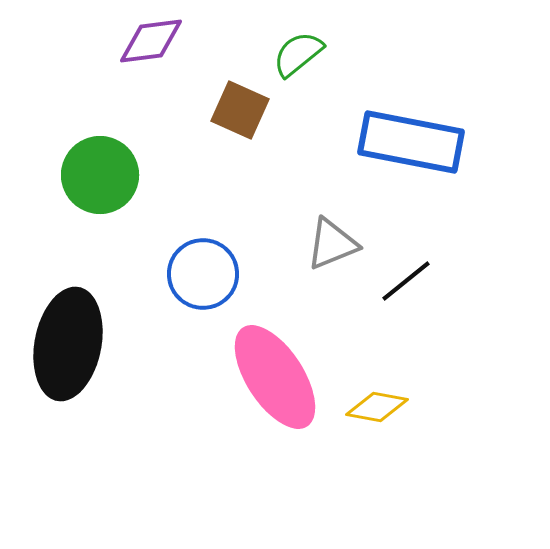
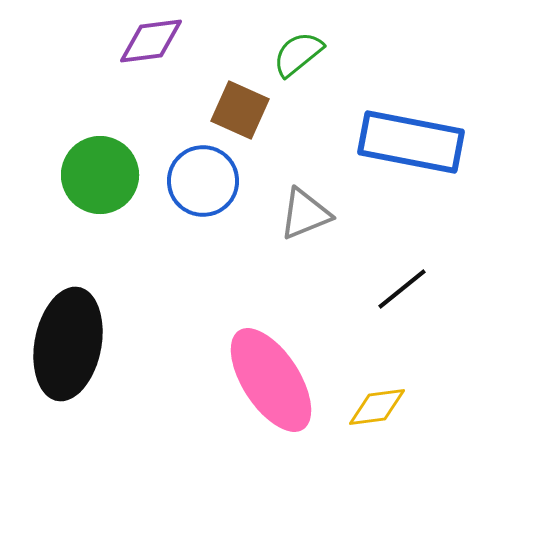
gray triangle: moved 27 px left, 30 px up
blue circle: moved 93 px up
black line: moved 4 px left, 8 px down
pink ellipse: moved 4 px left, 3 px down
yellow diamond: rotated 18 degrees counterclockwise
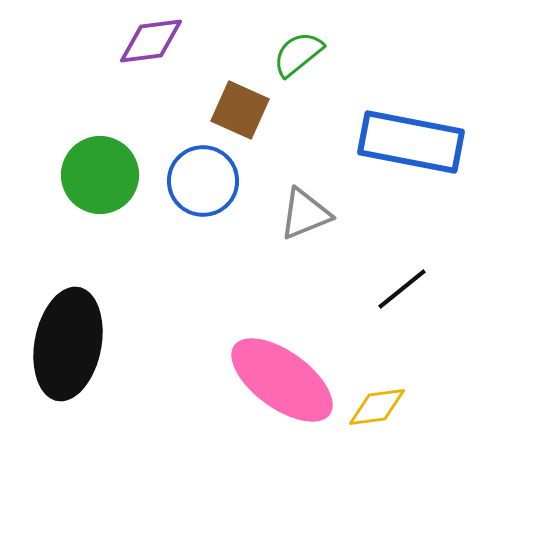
pink ellipse: moved 11 px right; rotated 21 degrees counterclockwise
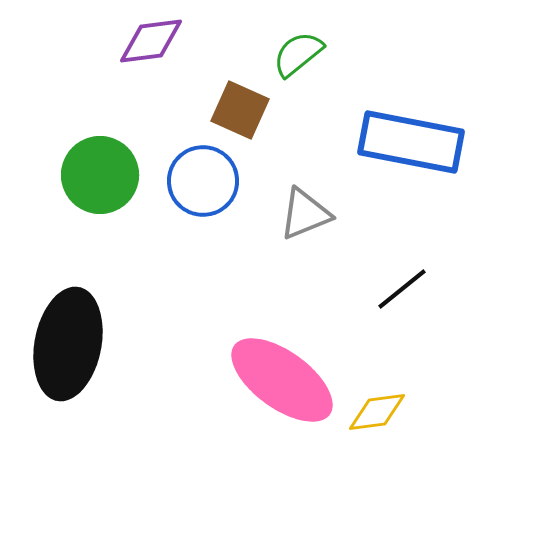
yellow diamond: moved 5 px down
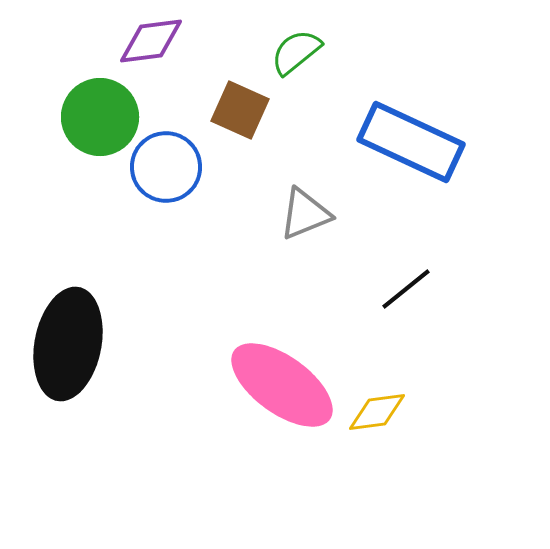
green semicircle: moved 2 px left, 2 px up
blue rectangle: rotated 14 degrees clockwise
green circle: moved 58 px up
blue circle: moved 37 px left, 14 px up
black line: moved 4 px right
pink ellipse: moved 5 px down
